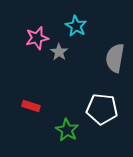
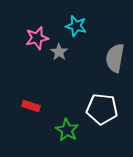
cyan star: rotated 15 degrees counterclockwise
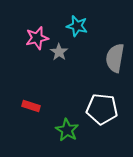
cyan star: moved 1 px right
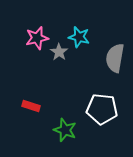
cyan star: moved 2 px right, 11 px down
green star: moved 2 px left; rotated 10 degrees counterclockwise
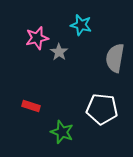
cyan star: moved 2 px right, 12 px up
green star: moved 3 px left, 2 px down
